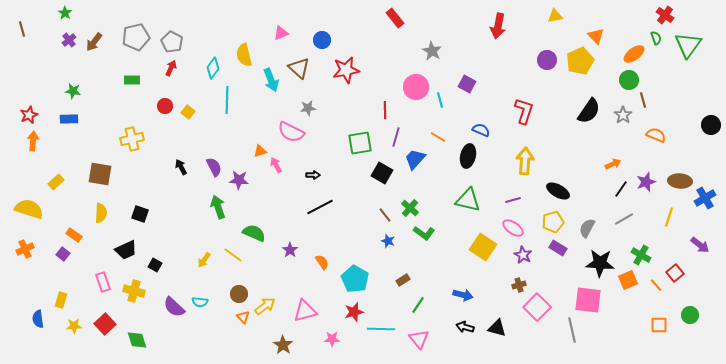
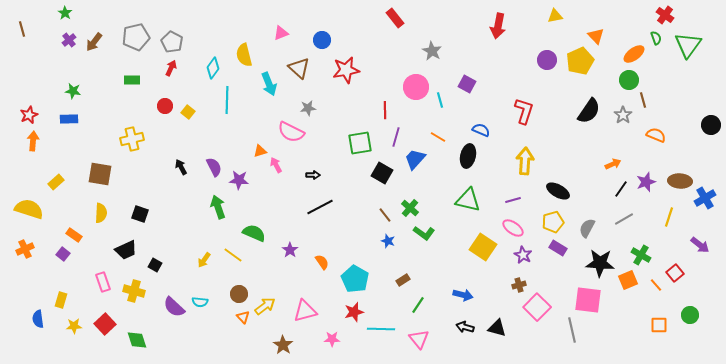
cyan arrow at (271, 80): moved 2 px left, 4 px down
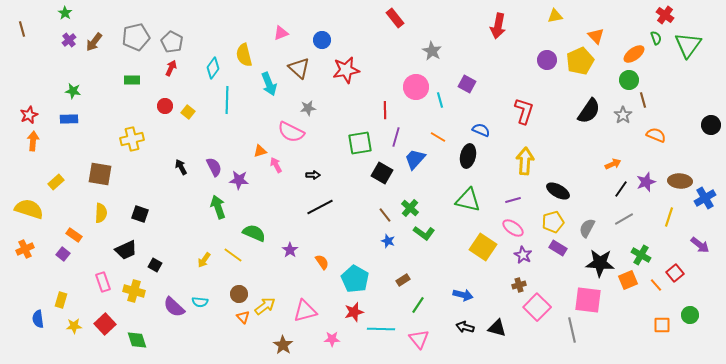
orange square at (659, 325): moved 3 px right
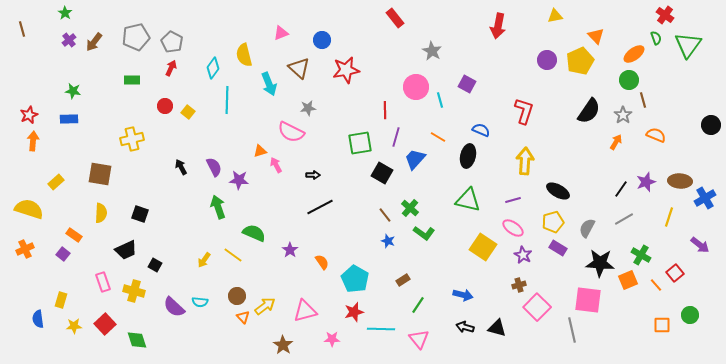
orange arrow at (613, 164): moved 3 px right, 22 px up; rotated 35 degrees counterclockwise
brown circle at (239, 294): moved 2 px left, 2 px down
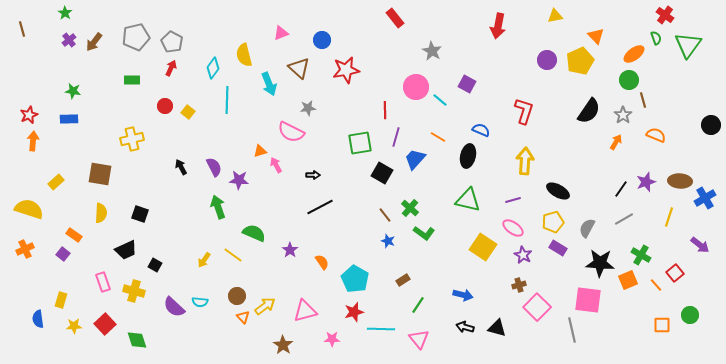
cyan line at (440, 100): rotated 35 degrees counterclockwise
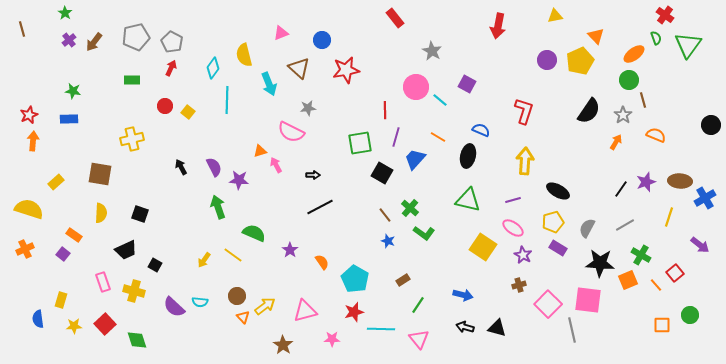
gray line at (624, 219): moved 1 px right, 6 px down
pink square at (537, 307): moved 11 px right, 3 px up
